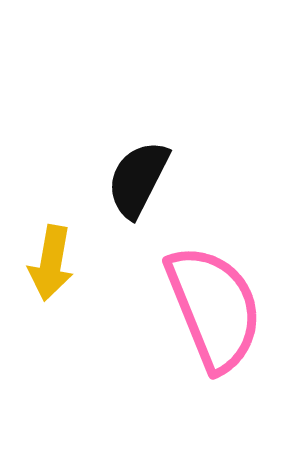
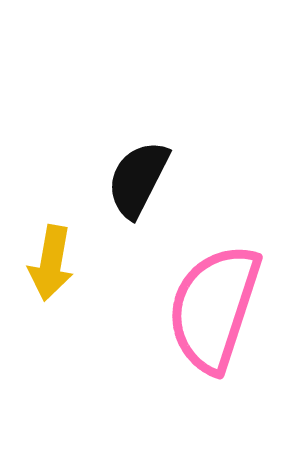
pink semicircle: rotated 140 degrees counterclockwise
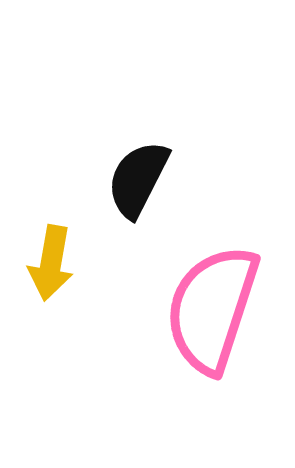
pink semicircle: moved 2 px left, 1 px down
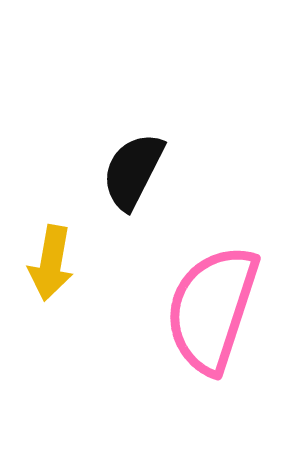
black semicircle: moved 5 px left, 8 px up
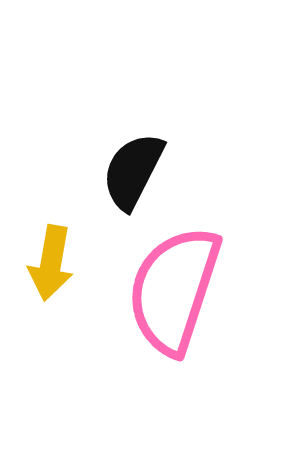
pink semicircle: moved 38 px left, 19 px up
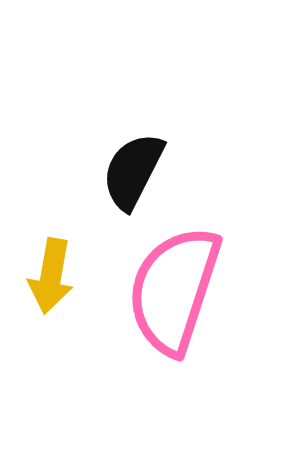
yellow arrow: moved 13 px down
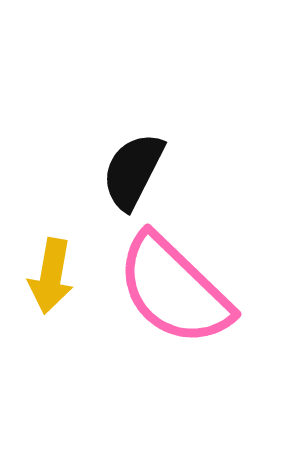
pink semicircle: rotated 64 degrees counterclockwise
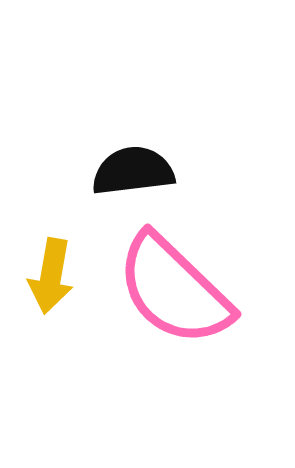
black semicircle: rotated 56 degrees clockwise
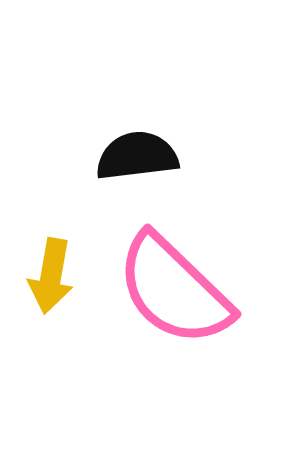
black semicircle: moved 4 px right, 15 px up
